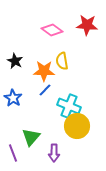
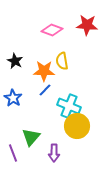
pink diamond: rotated 15 degrees counterclockwise
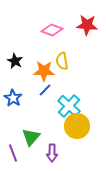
cyan cross: rotated 20 degrees clockwise
purple arrow: moved 2 px left
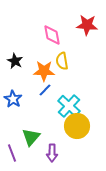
pink diamond: moved 5 px down; rotated 60 degrees clockwise
blue star: moved 1 px down
purple line: moved 1 px left
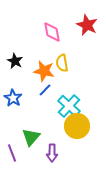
red star: rotated 20 degrees clockwise
pink diamond: moved 3 px up
yellow semicircle: moved 2 px down
orange star: rotated 10 degrees clockwise
blue star: moved 1 px up
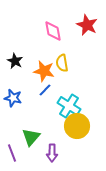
pink diamond: moved 1 px right, 1 px up
blue star: rotated 18 degrees counterclockwise
cyan cross: rotated 10 degrees counterclockwise
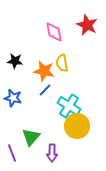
pink diamond: moved 1 px right, 1 px down
black star: rotated 21 degrees counterclockwise
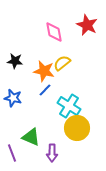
yellow semicircle: rotated 60 degrees clockwise
yellow circle: moved 2 px down
green triangle: rotated 48 degrees counterclockwise
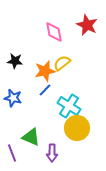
orange star: moved 1 px right; rotated 25 degrees counterclockwise
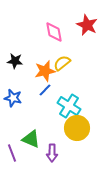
green triangle: moved 2 px down
